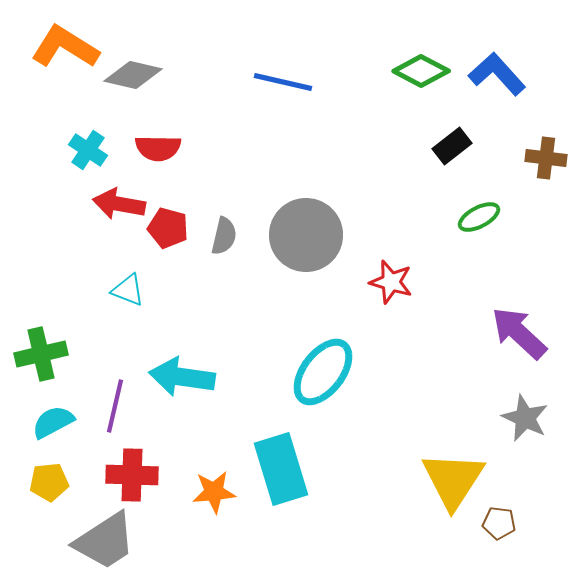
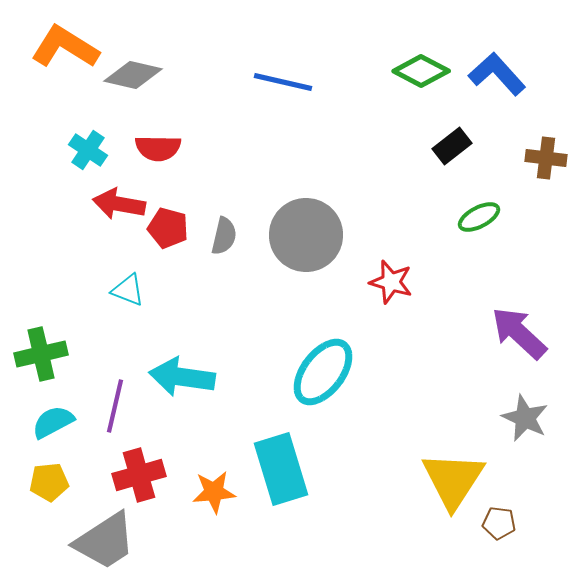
red cross: moved 7 px right; rotated 18 degrees counterclockwise
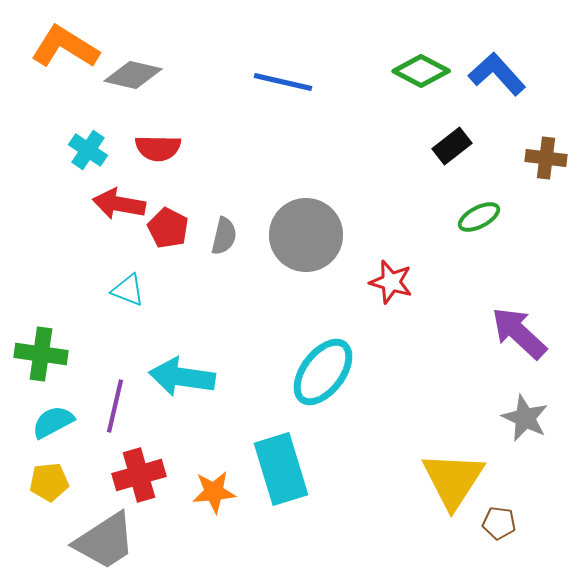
red pentagon: rotated 12 degrees clockwise
green cross: rotated 21 degrees clockwise
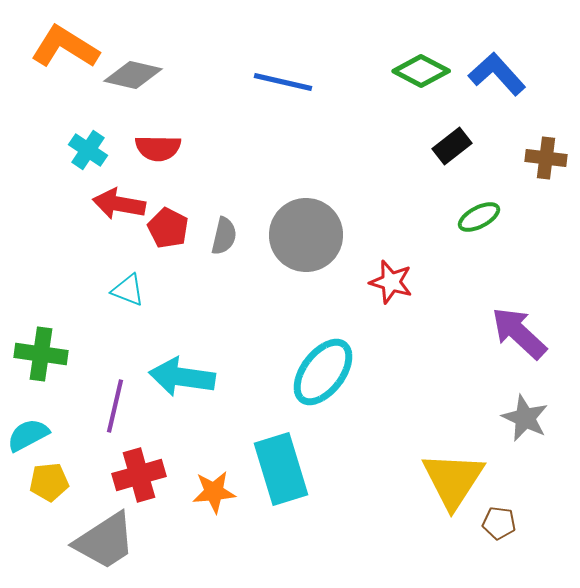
cyan semicircle: moved 25 px left, 13 px down
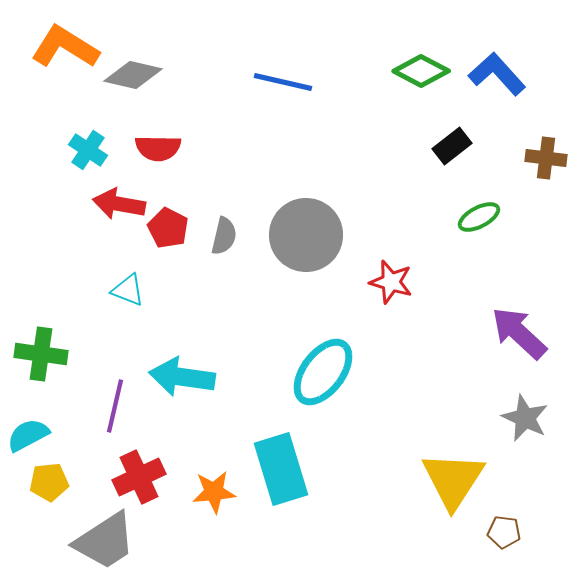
red cross: moved 2 px down; rotated 9 degrees counterclockwise
brown pentagon: moved 5 px right, 9 px down
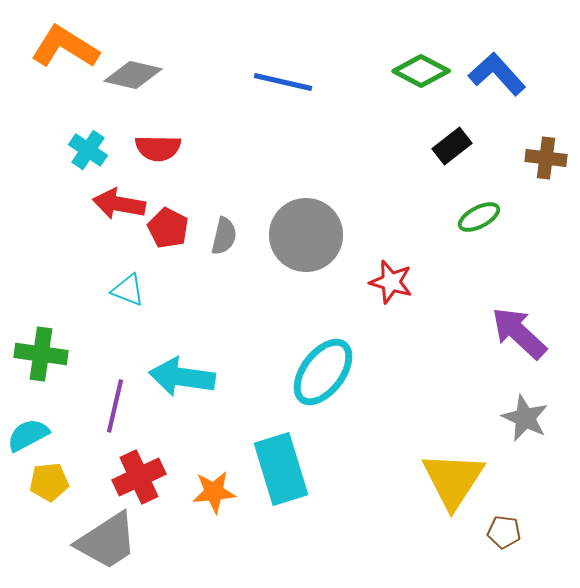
gray trapezoid: moved 2 px right
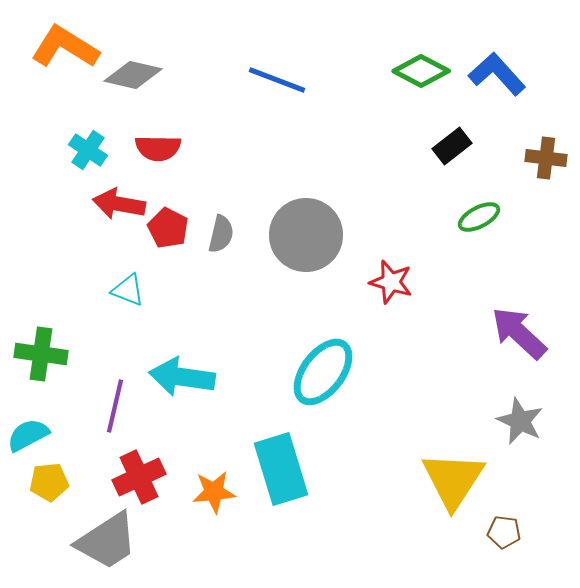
blue line: moved 6 px left, 2 px up; rotated 8 degrees clockwise
gray semicircle: moved 3 px left, 2 px up
gray star: moved 5 px left, 3 px down
